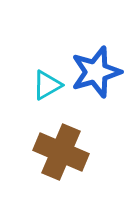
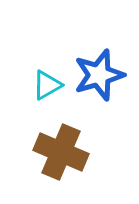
blue star: moved 3 px right, 3 px down
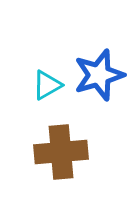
brown cross: rotated 28 degrees counterclockwise
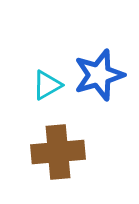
brown cross: moved 3 px left
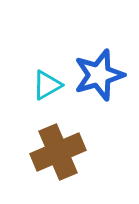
brown cross: rotated 18 degrees counterclockwise
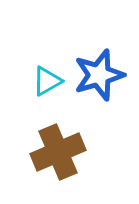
cyan triangle: moved 4 px up
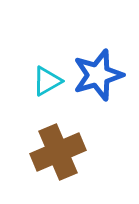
blue star: moved 1 px left
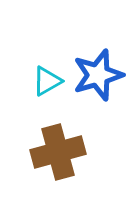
brown cross: rotated 8 degrees clockwise
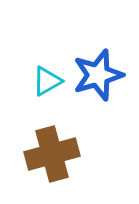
brown cross: moved 6 px left, 2 px down
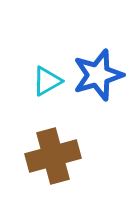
brown cross: moved 1 px right, 2 px down
